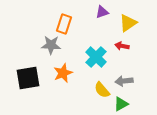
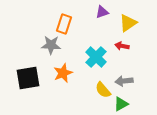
yellow semicircle: moved 1 px right
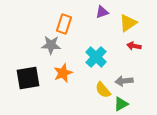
red arrow: moved 12 px right
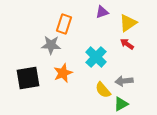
red arrow: moved 7 px left, 2 px up; rotated 24 degrees clockwise
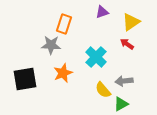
yellow triangle: moved 3 px right, 1 px up
black square: moved 3 px left, 1 px down
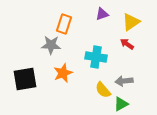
purple triangle: moved 2 px down
cyan cross: rotated 35 degrees counterclockwise
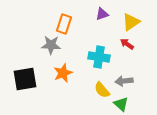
cyan cross: moved 3 px right
yellow semicircle: moved 1 px left
green triangle: rotated 49 degrees counterclockwise
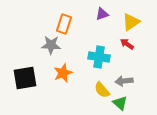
black square: moved 1 px up
green triangle: moved 1 px left, 1 px up
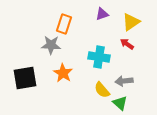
orange star: rotated 18 degrees counterclockwise
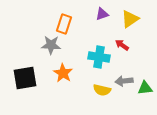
yellow triangle: moved 1 px left, 3 px up
red arrow: moved 5 px left, 1 px down
yellow semicircle: rotated 36 degrees counterclockwise
green triangle: moved 25 px right, 15 px up; rotated 49 degrees counterclockwise
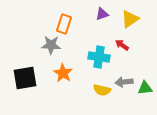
gray arrow: moved 1 px down
